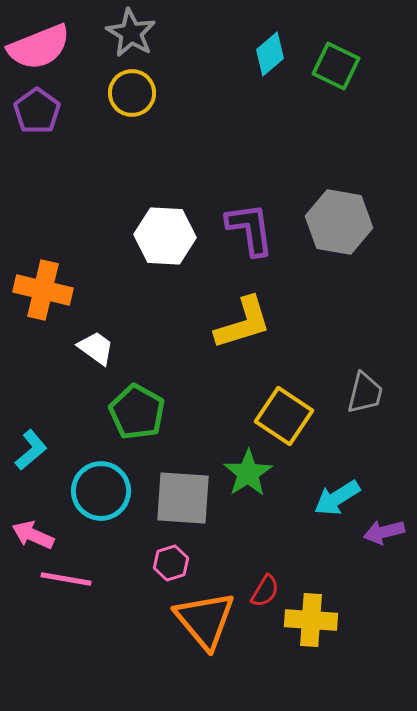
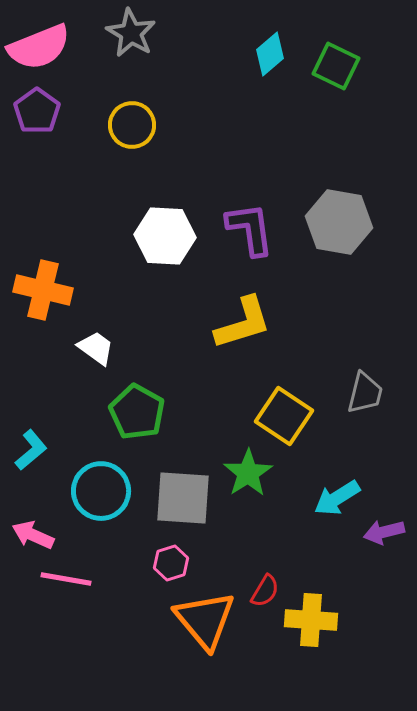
yellow circle: moved 32 px down
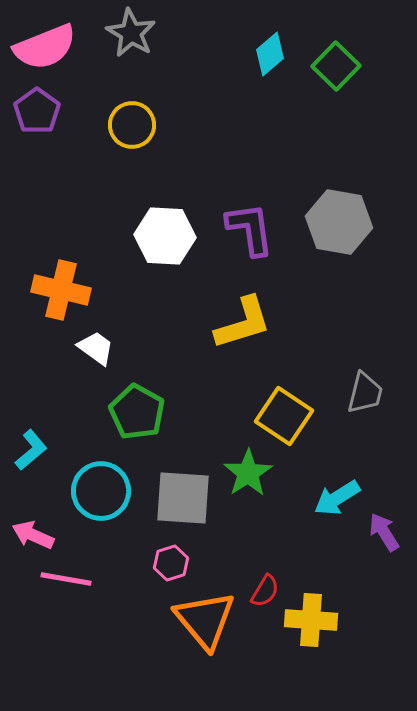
pink semicircle: moved 6 px right
green square: rotated 18 degrees clockwise
orange cross: moved 18 px right
purple arrow: rotated 72 degrees clockwise
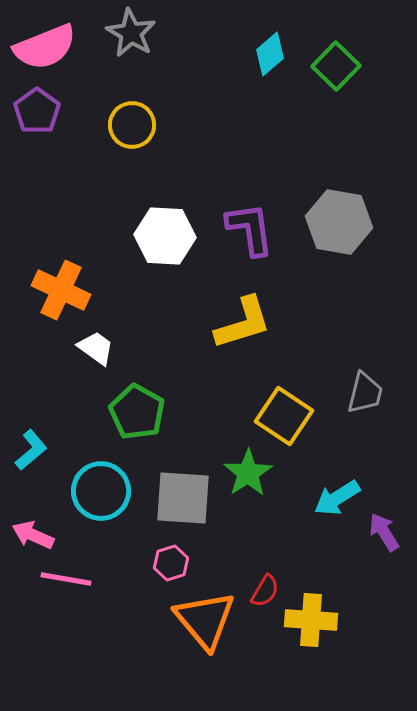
orange cross: rotated 12 degrees clockwise
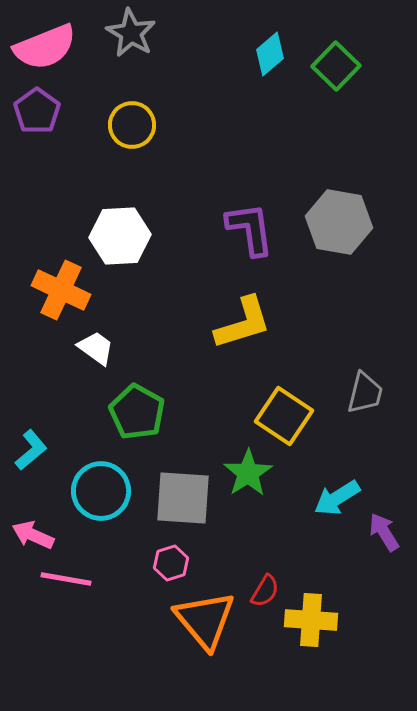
white hexagon: moved 45 px left; rotated 6 degrees counterclockwise
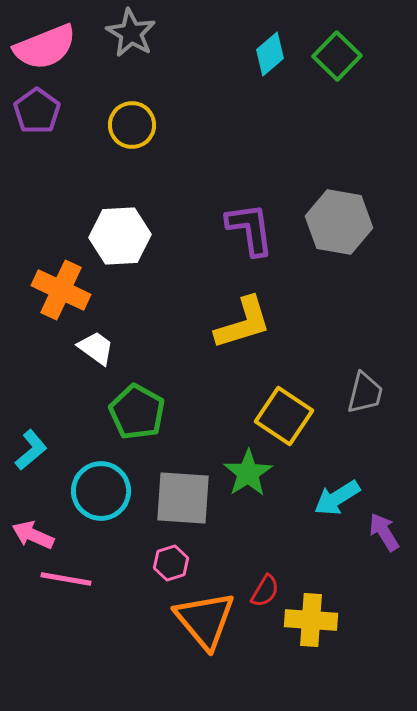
green square: moved 1 px right, 10 px up
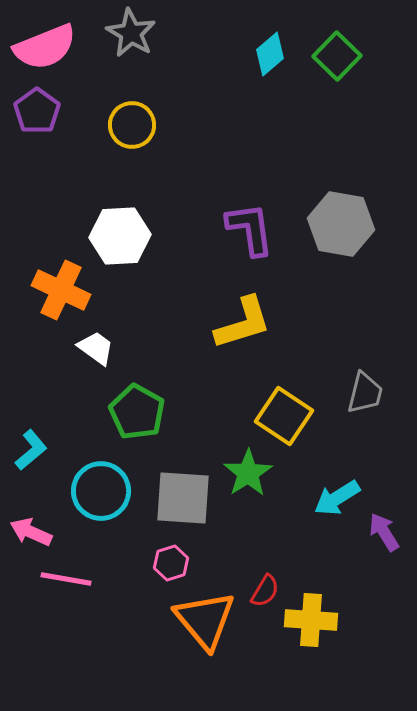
gray hexagon: moved 2 px right, 2 px down
pink arrow: moved 2 px left, 3 px up
